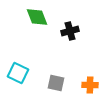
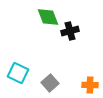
green diamond: moved 11 px right
gray square: moved 6 px left; rotated 36 degrees clockwise
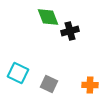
gray square: moved 1 px left, 1 px down; rotated 24 degrees counterclockwise
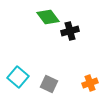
green diamond: rotated 15 degrees counterclockwise
cyan square: moved 4 px down; rotated 15 degrees clockwise
orange cross: moved 2 px up; rotated 21 degrees counterclockwise
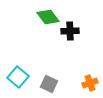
black cross: rotated 12 degrees clockwise
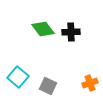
green diamond: moved 5 px left, 12 px down
black cross: moved 1 px right, 1 px down
gray square: moved 1 px left, 2 px down
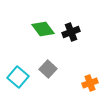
black cross: rotated 18 degrees counterclockwise
gray square: moved 17 px up; rotated 18 degrees clockwise
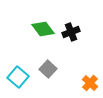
orange cross: rotated 28 degrees counterclockwise
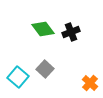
gray square: moved 3 px left
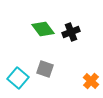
gray square: rotated 24 degrees counterclockwise
cyan square: moved 1 px down
orange cross: moved 1 px right, 2 px up
